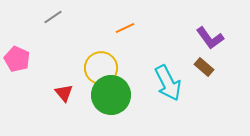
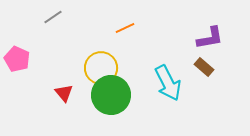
purple L-shape: rotated 64 degrees counterclockwise
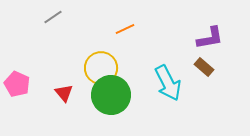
orange line: moved 1 px down
pink pentagon: moved 25 px down
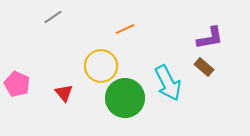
yellow circle: moved 2 px up
green circle: moved 14 px right, 3 px down
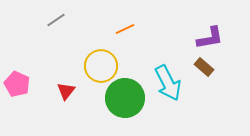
gray line: moved 3 px right, 3 px down
red triangle: moved 2 px right, 2 px up; rotated 18 degrees clockwise
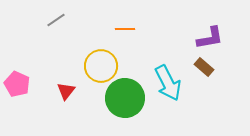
orange line: rotated 24 degrees clockwise
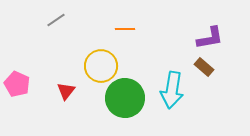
cyan arrow: moved 4 px right, 7 px down; rotated 36 degrees clockwise
